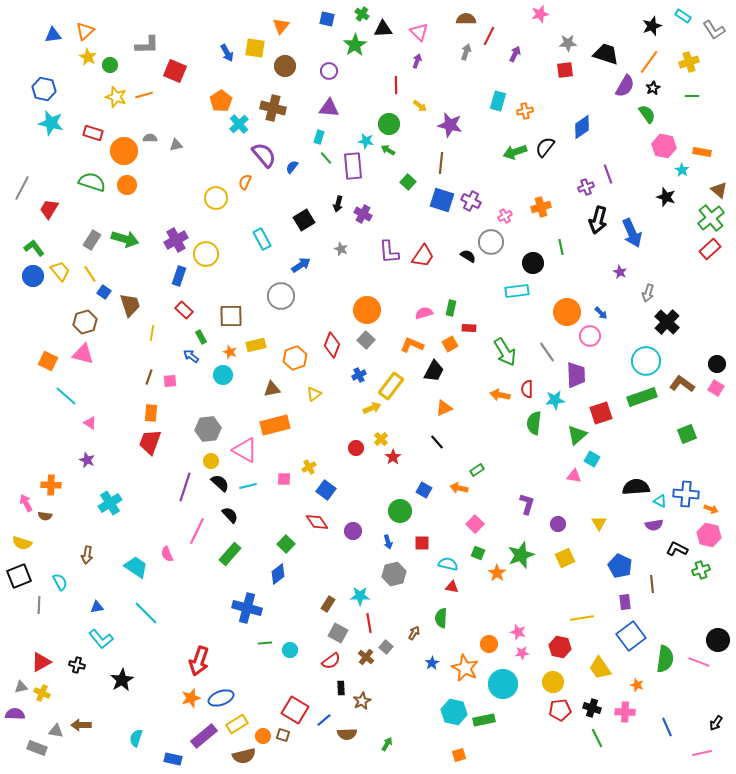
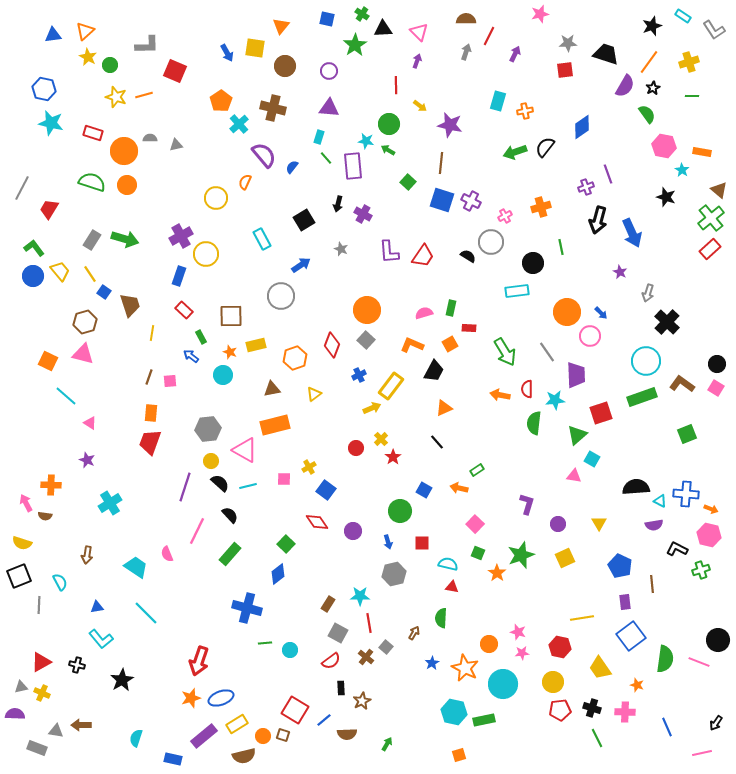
purple cross at (176, 240): moved 5 px right, 4 px up
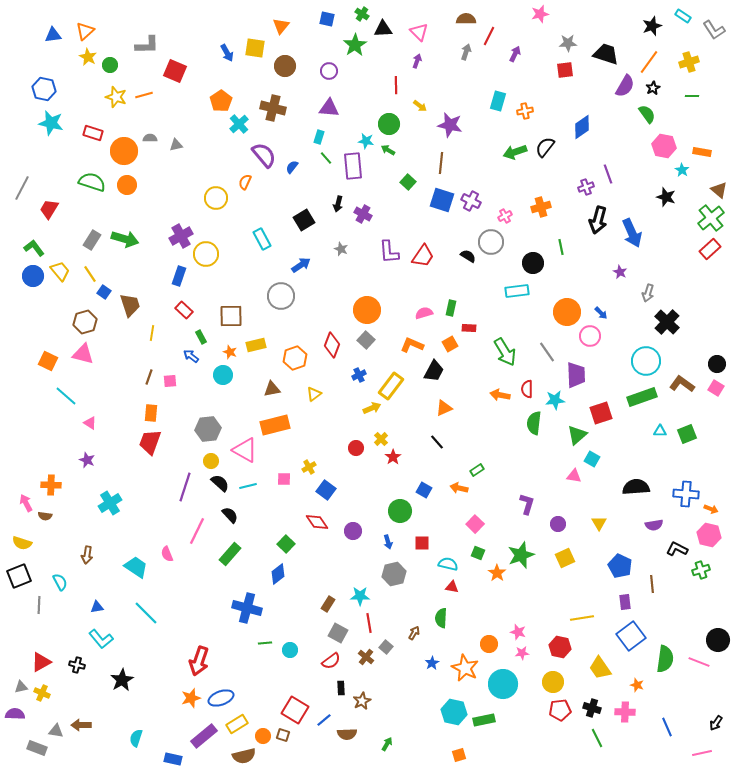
cyan triangle at (660, 501): moved 70 px up; rotated 24 degrees counterclockwise
